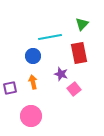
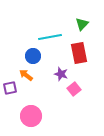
orange arrow: moved 7 px left, 7 px up; rotated 40 degrees counterclockwise
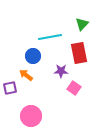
purple star: moved 3 px up; rotated 16 degrees counterclockwise
pink square: moved 1 px up; rotated 16 degrees counterclockwise
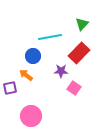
red rectangle: rotated 55 degrees clockwise
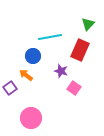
green triangle: moved 6 px right
red rectangle: moved 1 px right, 3 px up; rotated 20 degrees counterclockwise
purple star: rotated 16 degrees clockwise
purple square: rotated 24 degrees counterclockwise
pink circle: moved 2 px down
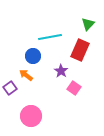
purple star: rotated 16 degrees clockwise
pink circle: moved 2 px up
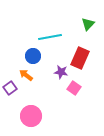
red rectangle: moved 8 px down
purple star: moved 1 px down; rotated 24 degrees counterclockwise
